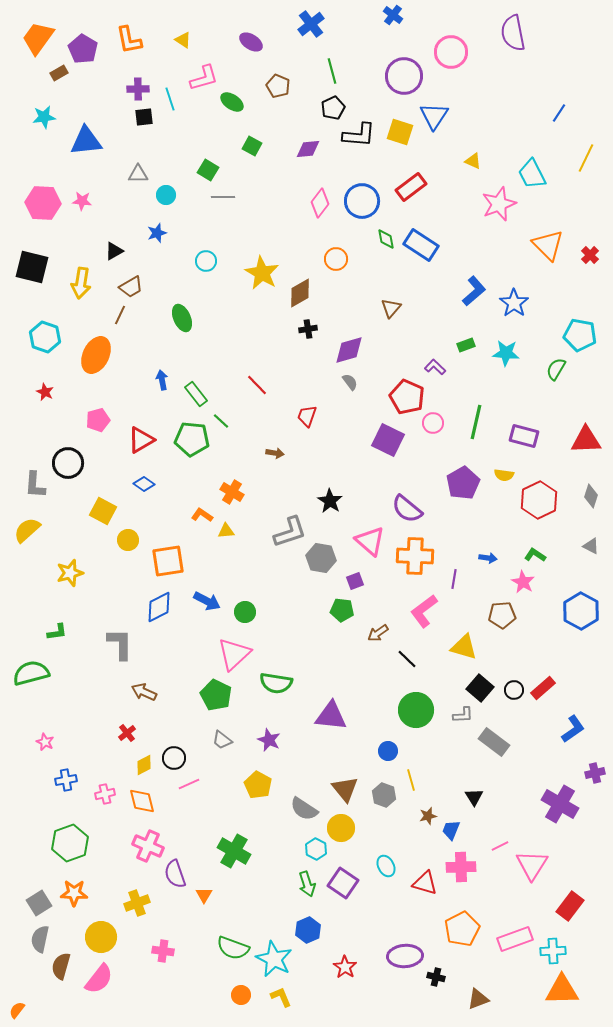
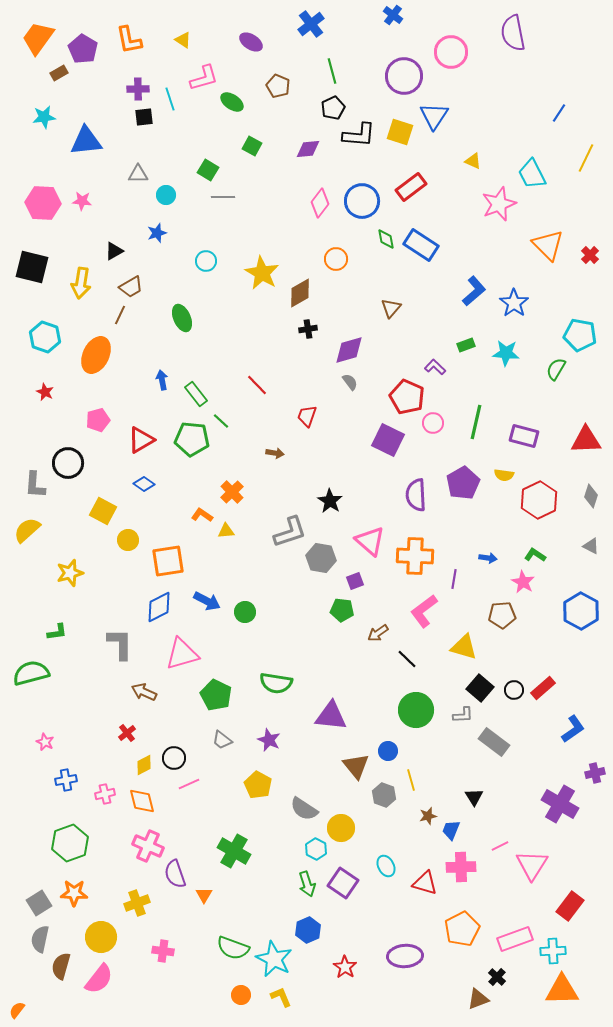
orange cross at (232, 492): rotated 15 degrees clockwise
purple semicircle at (407, 509): moved 9 px right, 14 px up; rotated 48 degrees clockwise
pink triangle at (234, 654): moved 52 px left; rotated 27 degrees clockwise
brown triangle at (345, 789): moved 11 px right, 23 px up
black cross at (436, 977): moved 61 px right; rotated 30 degrees clockwise
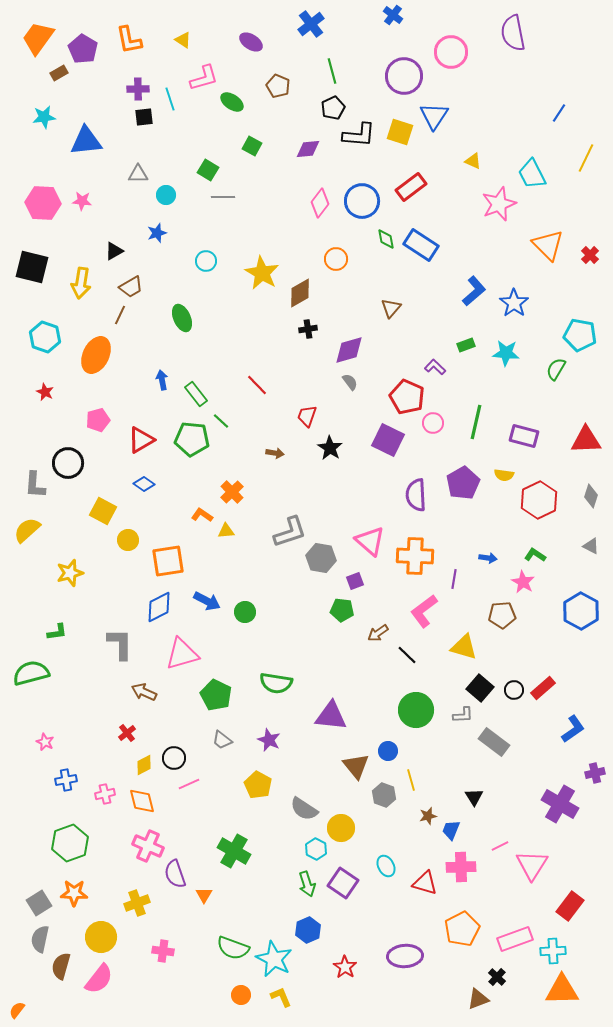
black star at (330, 501): moved 53 px up
black line at (407, 659): moved 4 px up
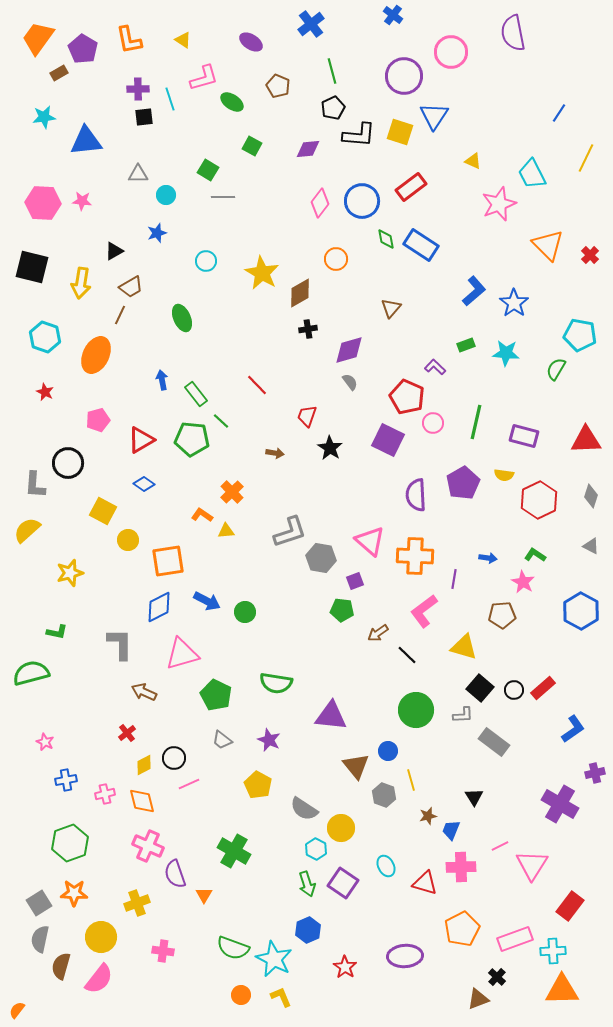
green L-shape at (57, 632): rotated 20 degrees clockwise
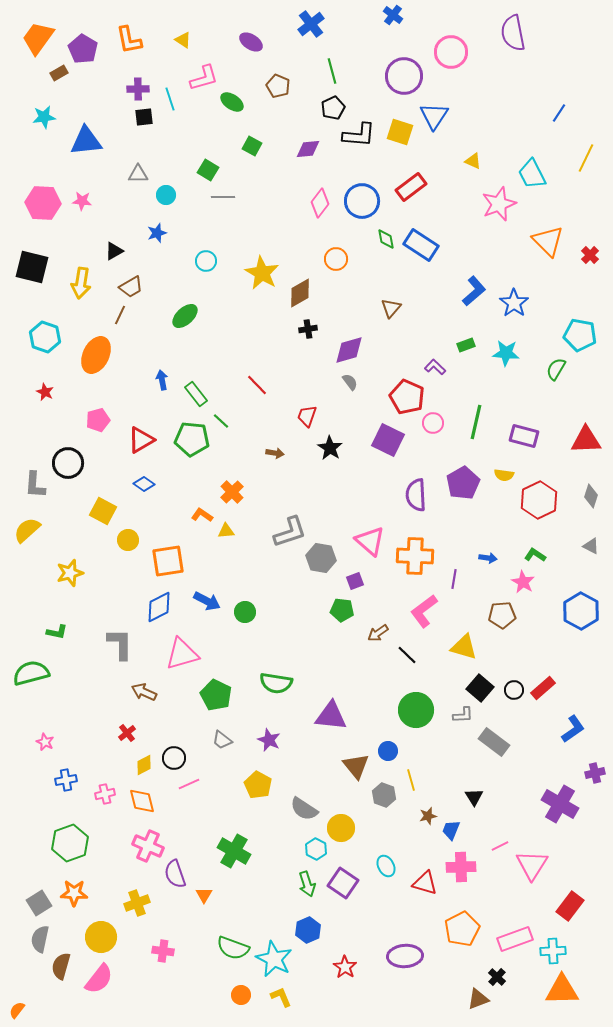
orange triangle at (548, 245): moved 4 px up
green ellipse at (182, 318): moved 3 px right, 2 px up; rotated 72 degrees clockwise
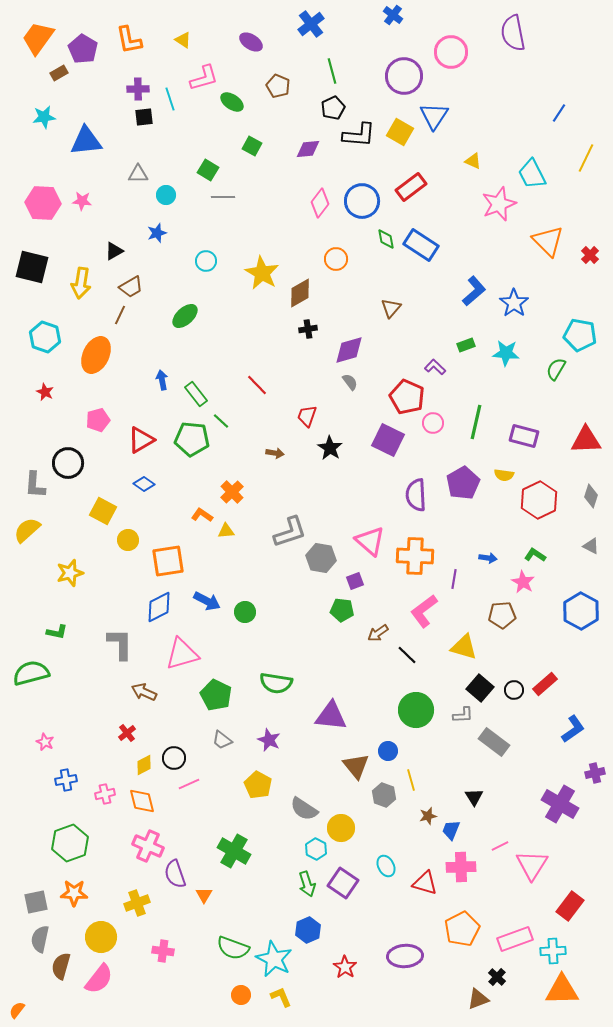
yellow square at (400, 132): rotated 12 degrees clockwise
red rectangle at (543, 688): moved 2 px right, 4 px up
gray square at (39, 903): moved 3 px left, 1 px up; rotated 20 degrees clockwise
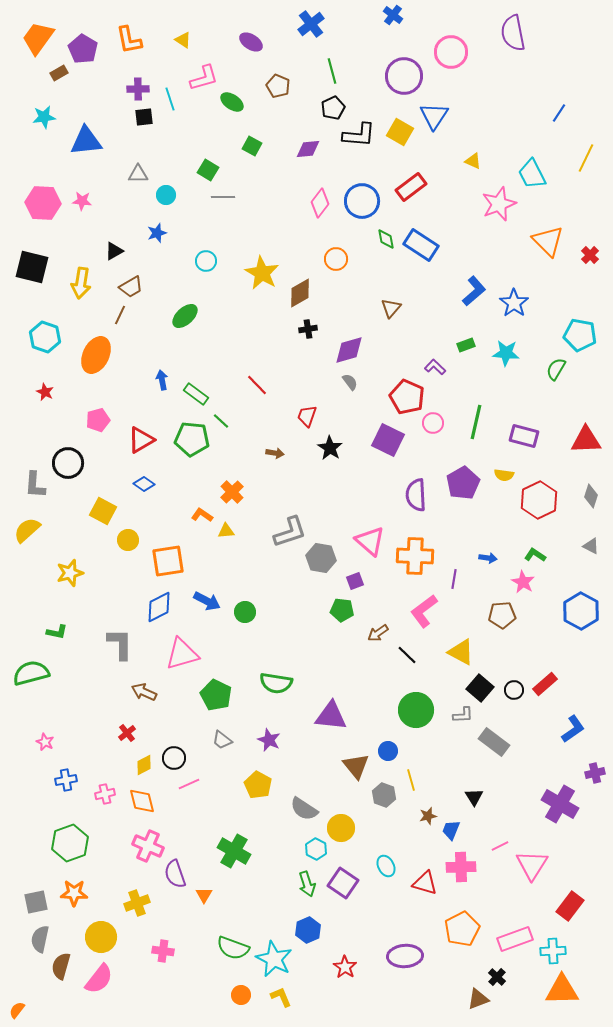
green rectangle at (196, 394): rotated 15 degrees counterclockwise
yellow triangle at (464, 647): moved 3 px left, 5 px down; rotated 12 degrees clockwise
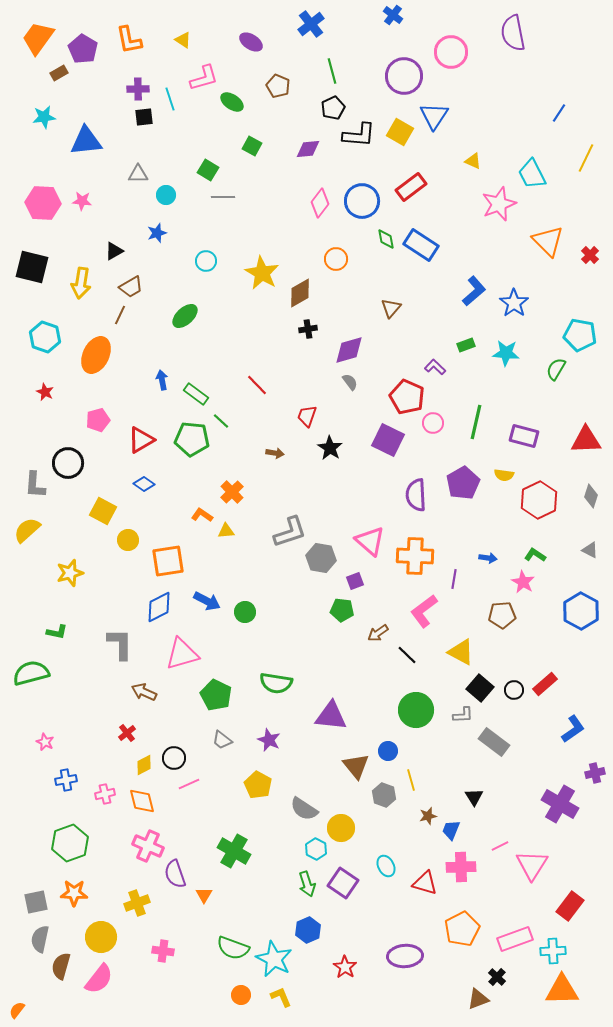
gray triangle at (591, 546): moved 1 px left, 4 px down
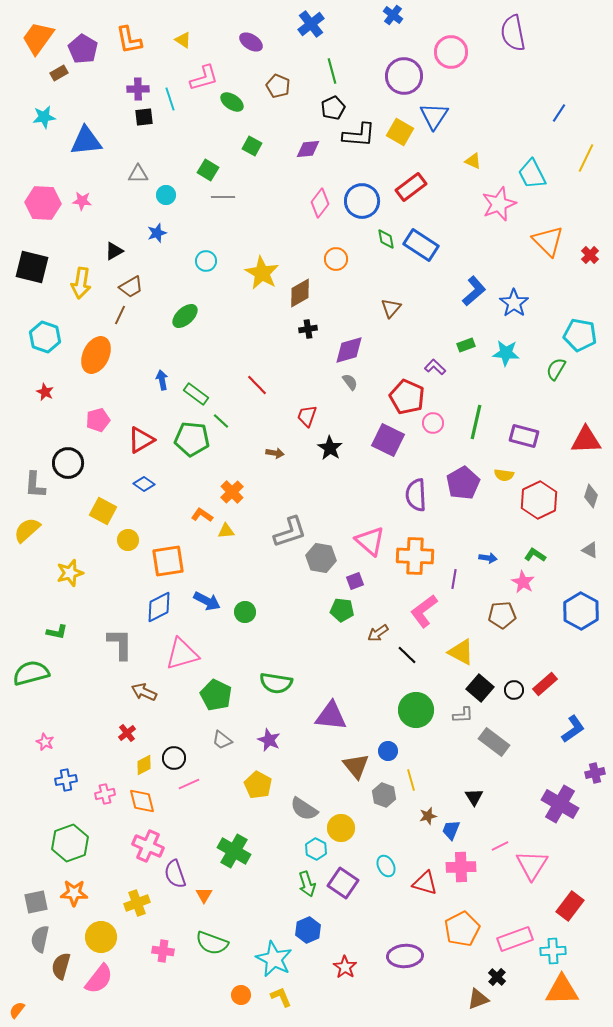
green semicircle at (233, 948): moved 21 px left, 5 px up
